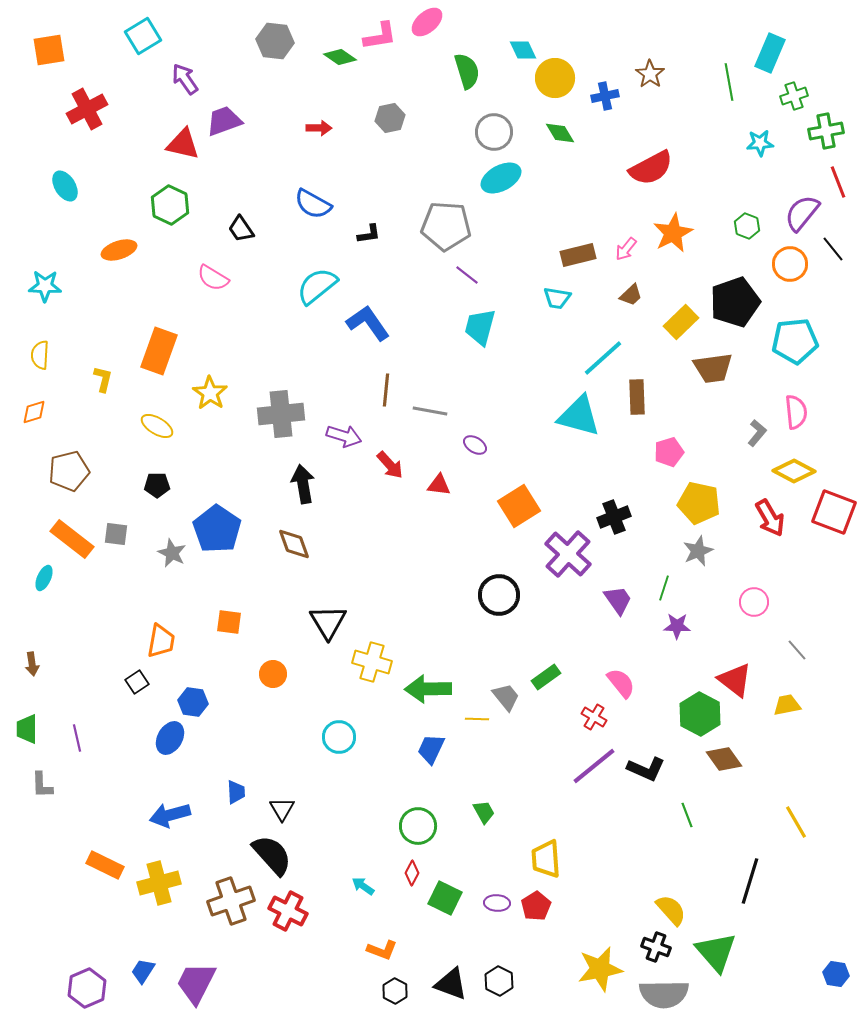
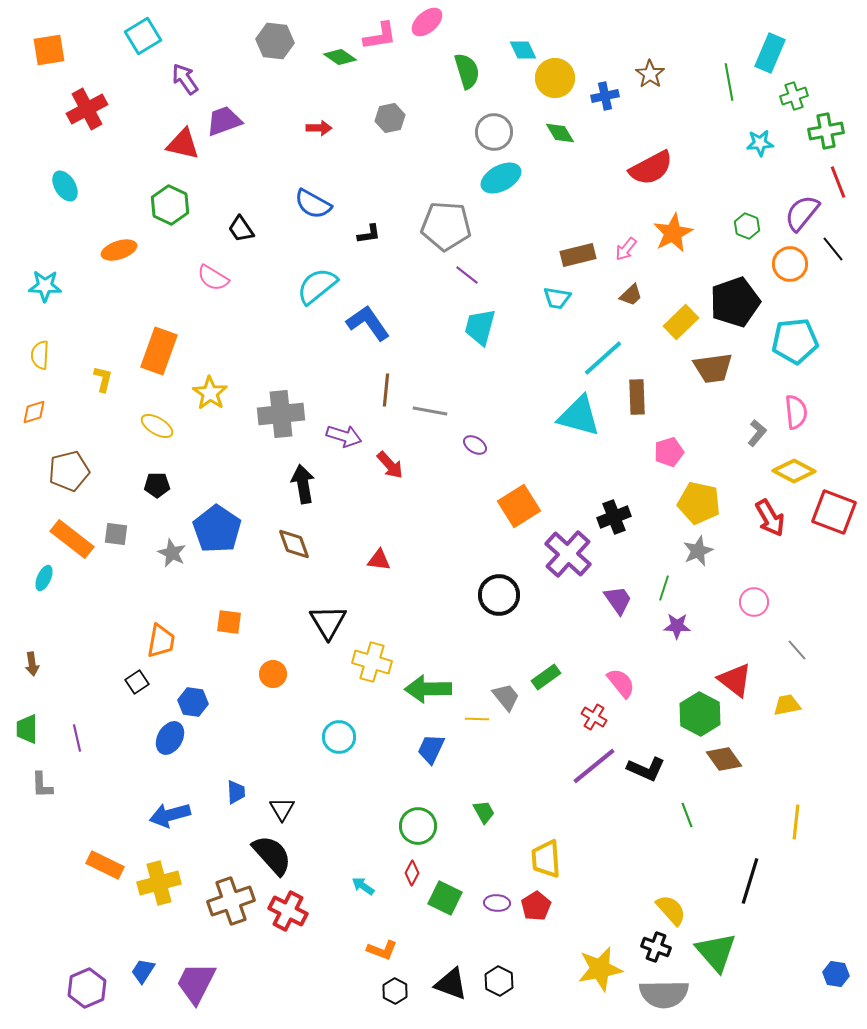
red triangle at (439, 485): moved 60 px left, 75 px down
yellow line at (796, 822): rotated 36 degrees clockwise
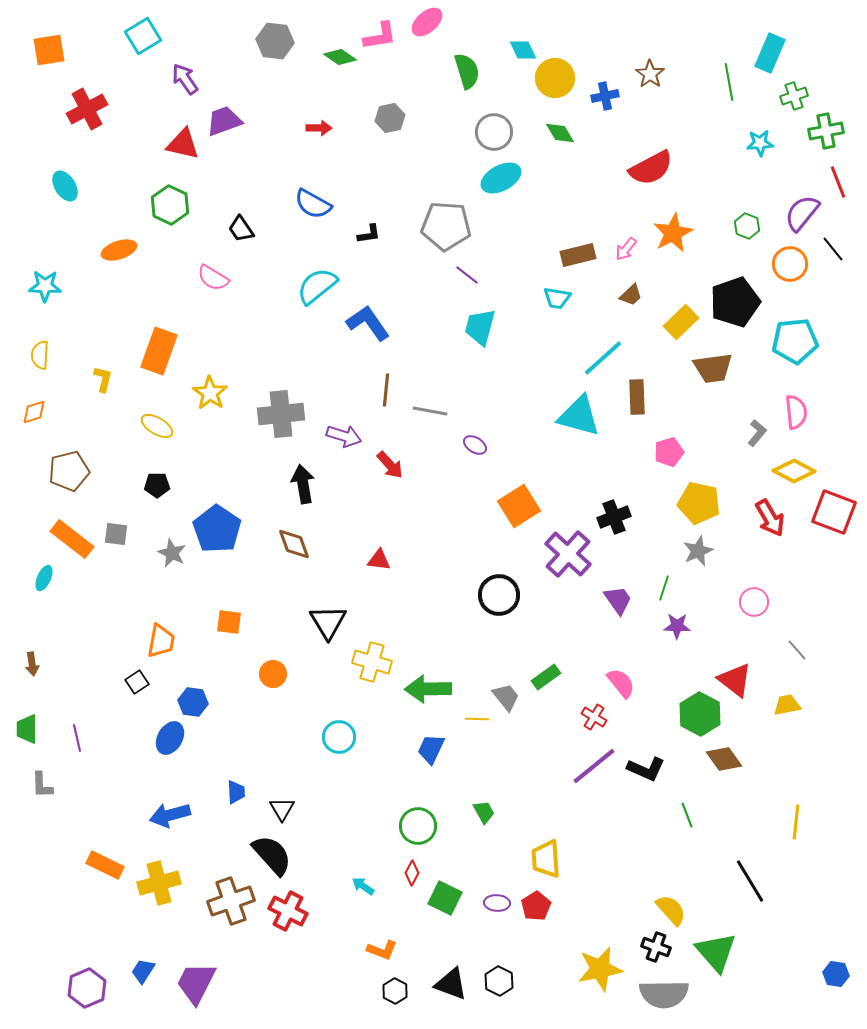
black line at (750, 881): rotated 48 degrees counterclockwise
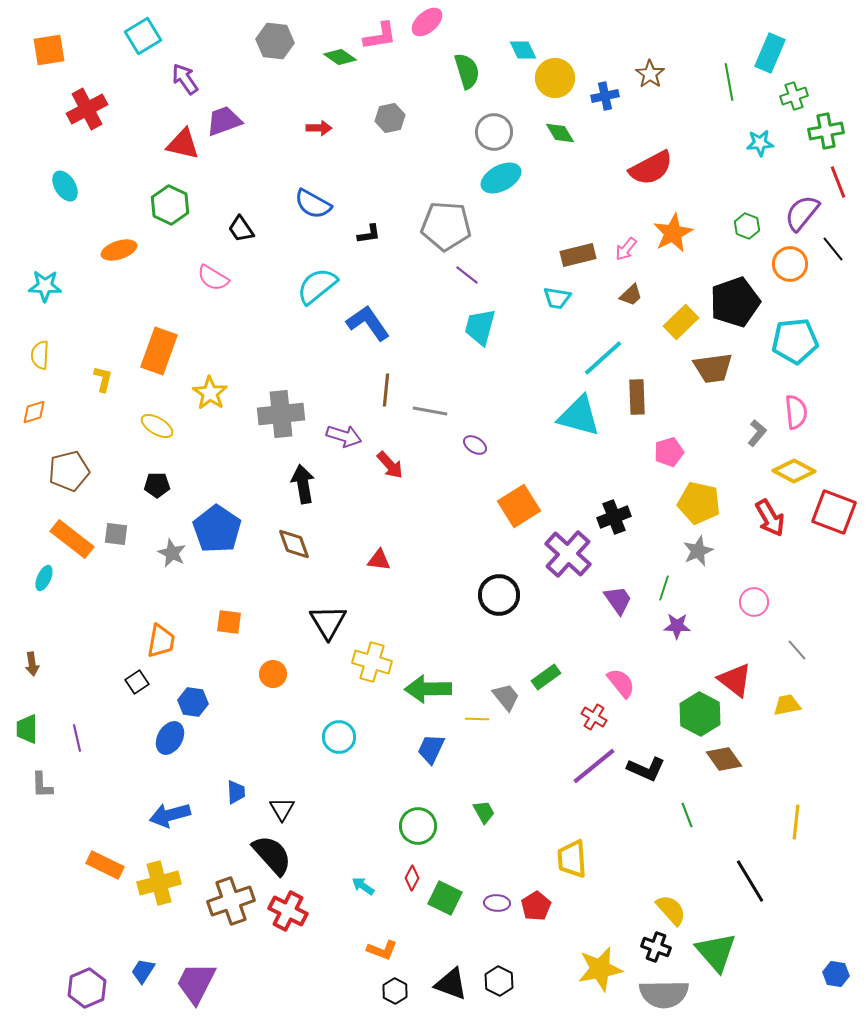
yellow trapezoid at (546, 859): moved 26 px right
red diamond at (412, 873): moved 5 px down
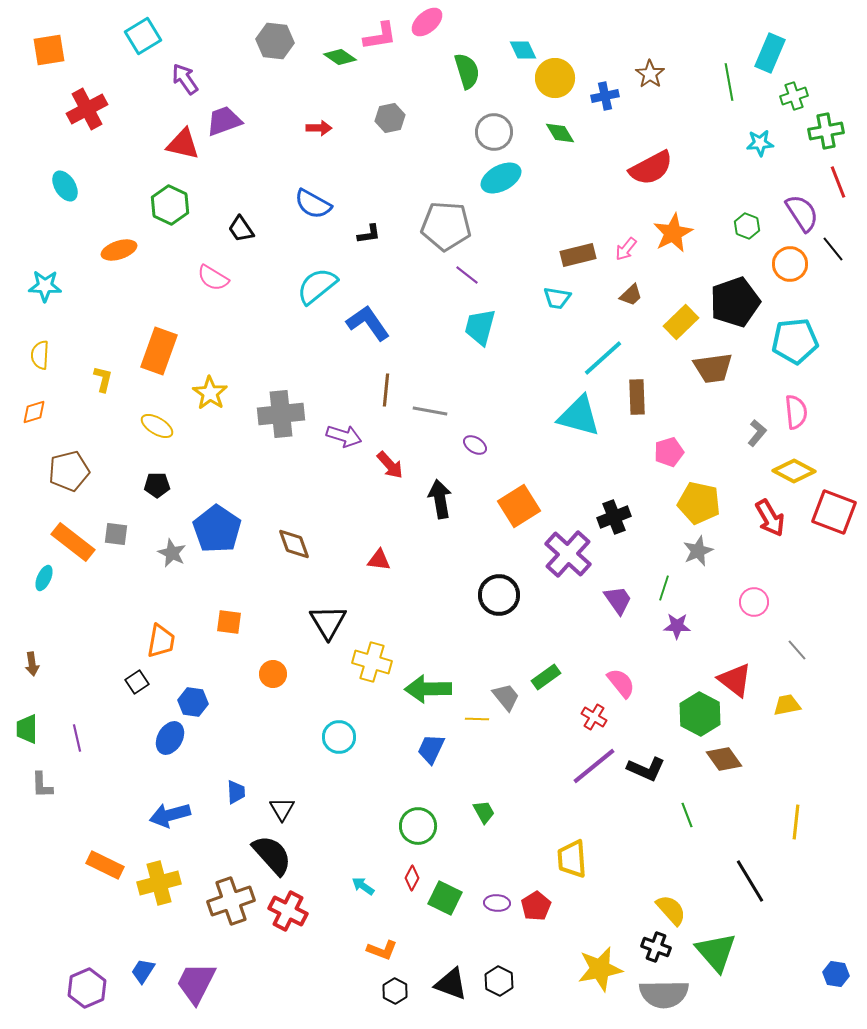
purple semicircle at (802, 213): rotated 108 degrees clockwise
black arrow at (303, 484): moved 137 px right, 15 px down
orange rectangle at (72, 539): moved 1 px right, 3 px down
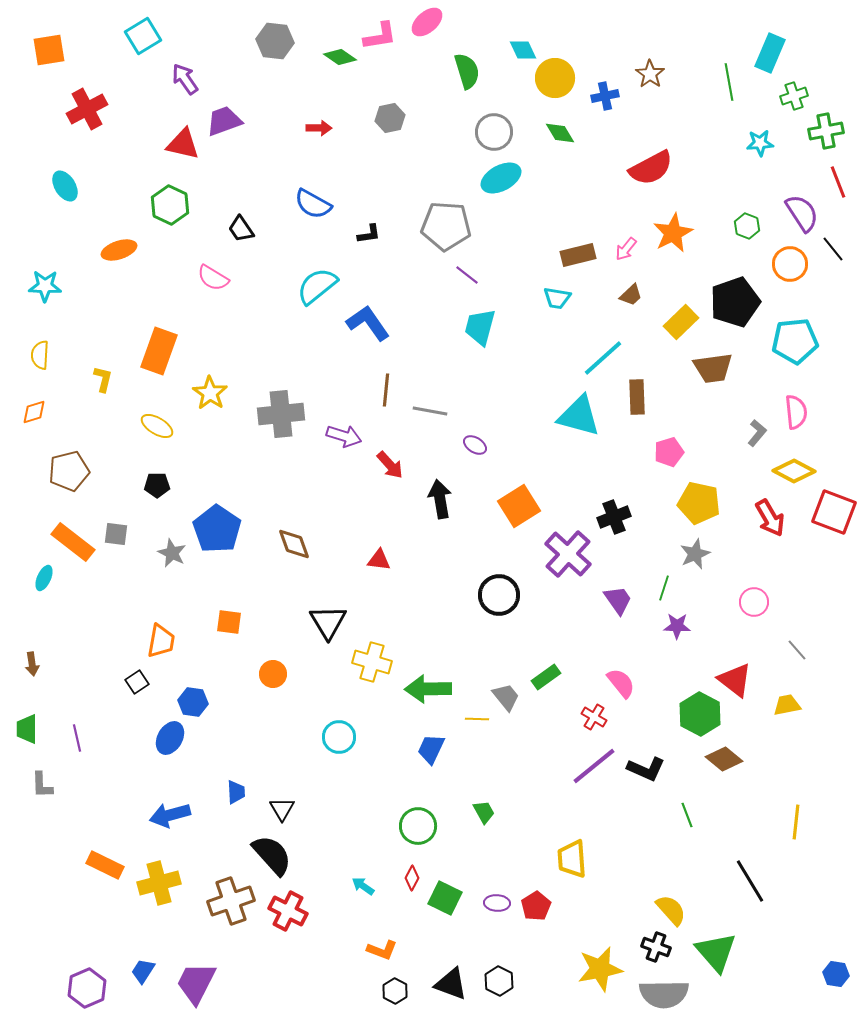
gray star at (698, 551): moved 3 px left, 3 px down
brown diamond at (724, 759): rotated 15 degrees counterclockwise
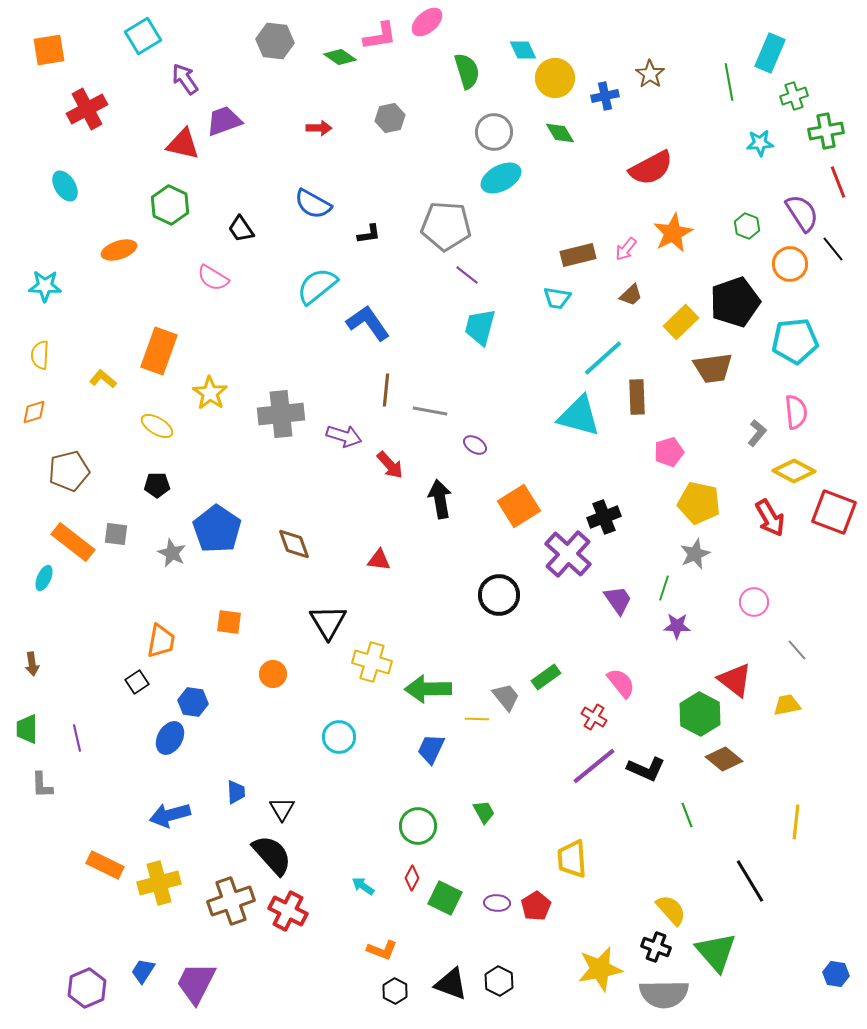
yellow L-shape at (103, 379): rotated 64 degrees counterclockwise
black cross at (614, 517): moved 10 px left
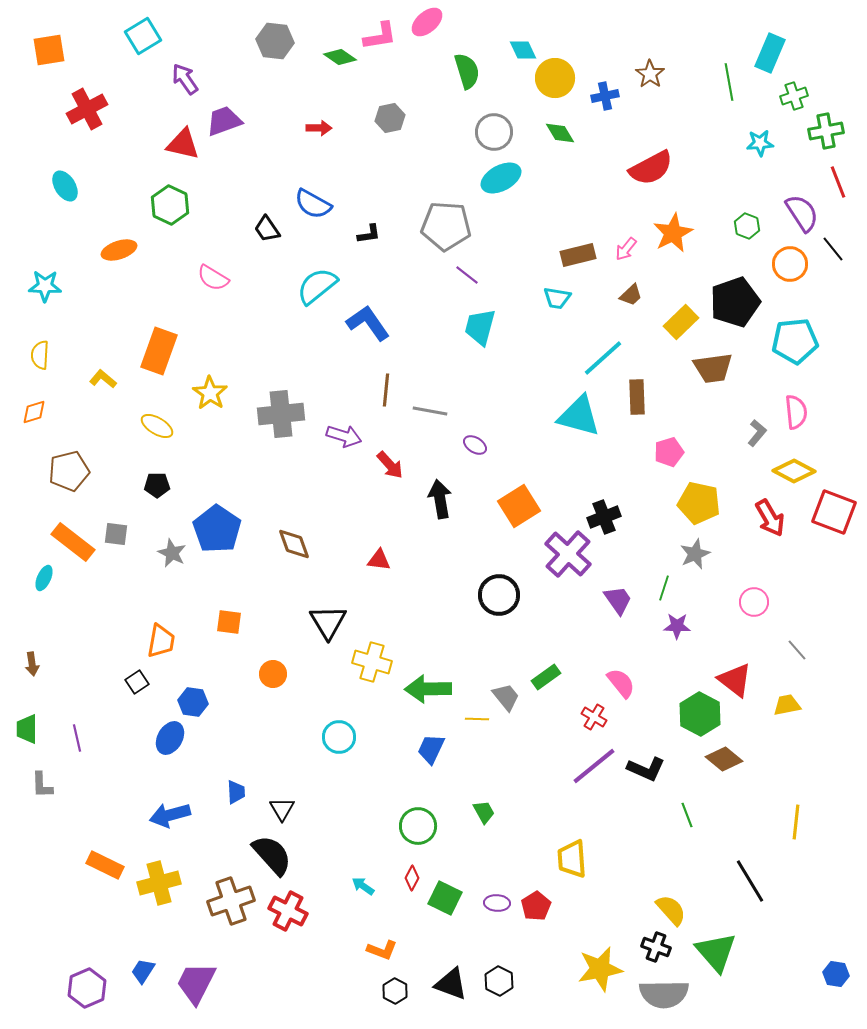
black trapezoid at (241, 229): moved 26 px right
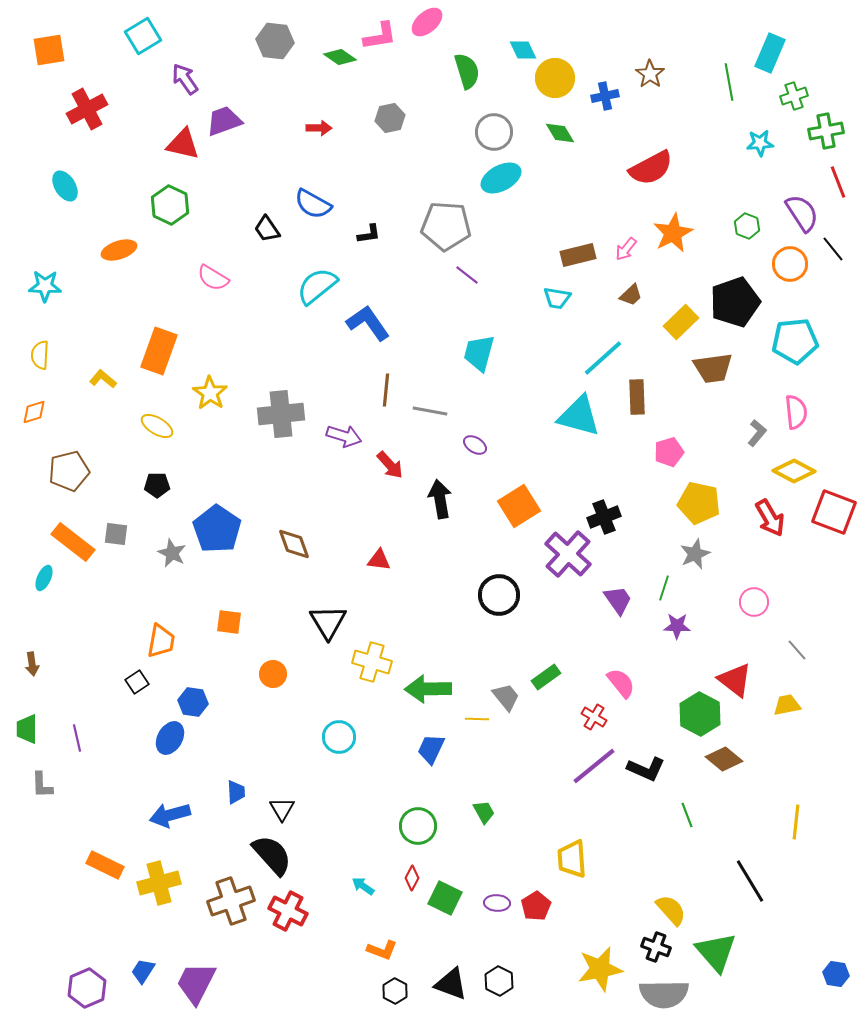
cyan trapezoid at (480, 327): moved 1 px left, 26 px down
